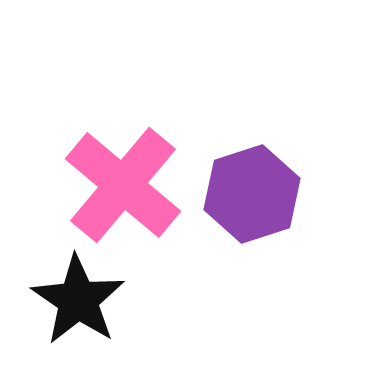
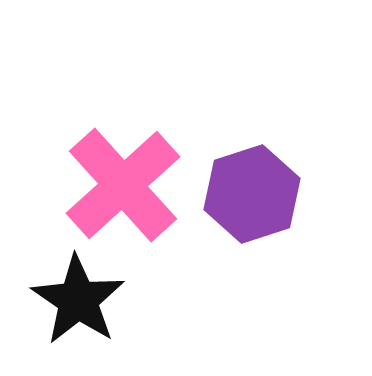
pink cross: rotated 8 degrees clockwise
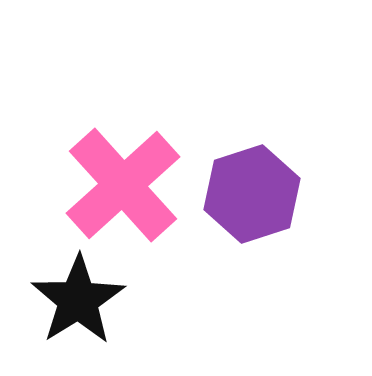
black star: rotated 6 degrees clockwise
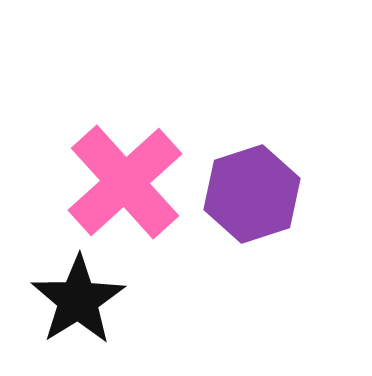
pink cross: moved 2 px right, 3 px up
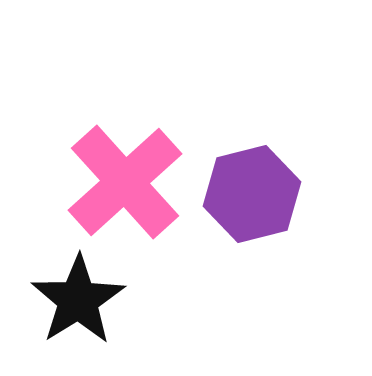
purple hexagon: rotated 4 degrees clockwise
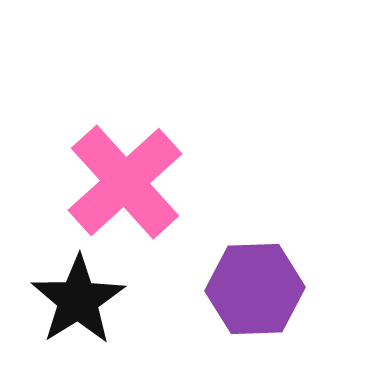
purple hexagon: moved 3 px right, 95 px down; rotated 12 degrees clockwise
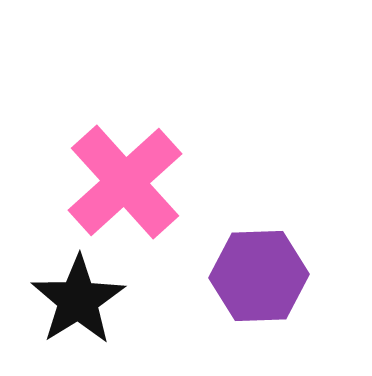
purple hexagon: moved 4 px right, 13 px up
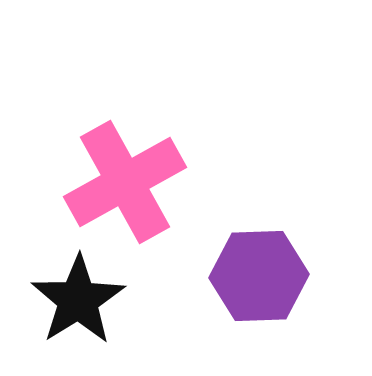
pink cross: rotated 13 degrees clockwise
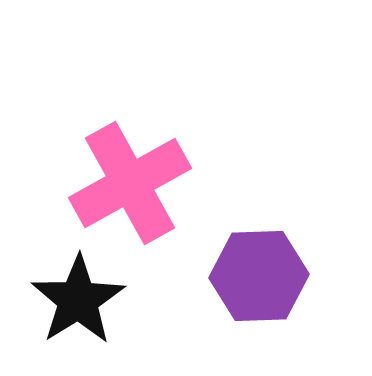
pink cross: moved 5 px right, 1 px down
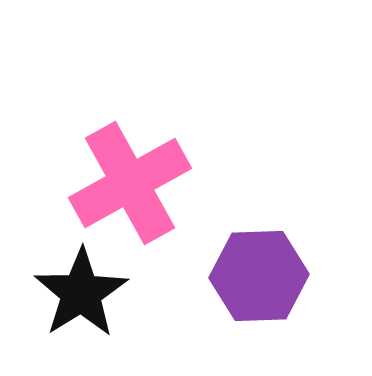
black star: moved 3 px right, 7 px up
